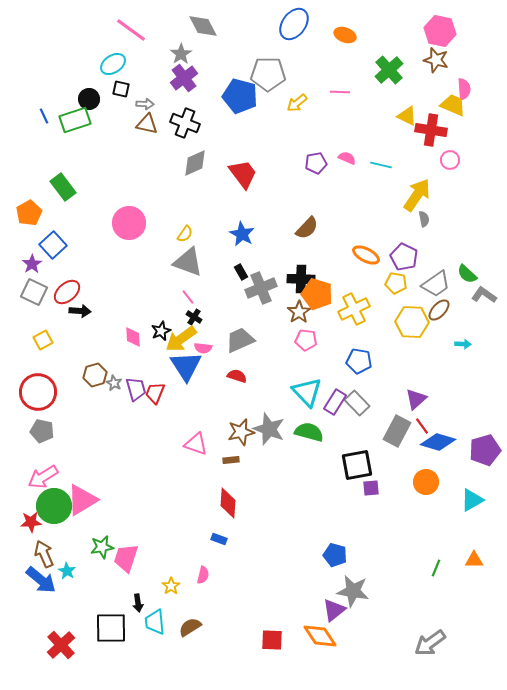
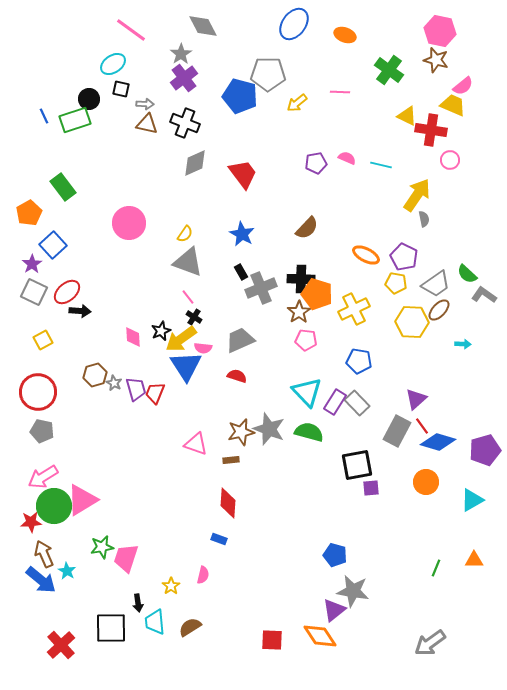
green cross at (389, 70): rotated 12 degrees counterclockwise
pink semicircle at (464, 89): moved 1 px left, 3 px up; rotated 55 degrees clockwise
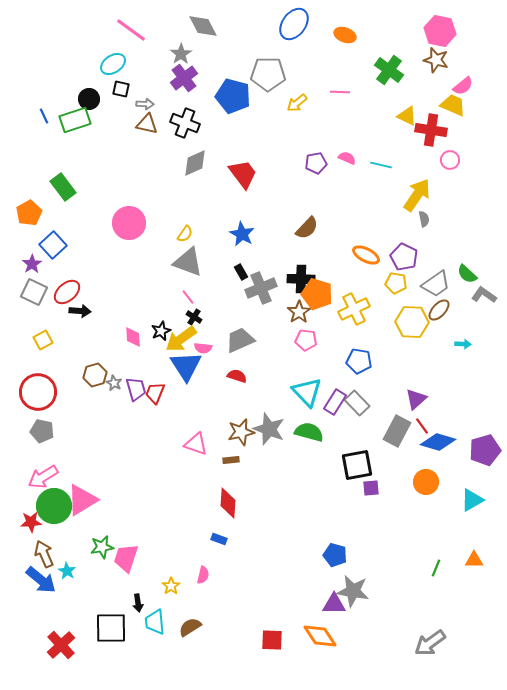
blue pentagon at (240, 96): moved 7 px left
purple triangle at (334, 610): moved 6 px up; rotated 40 degrees clockwise
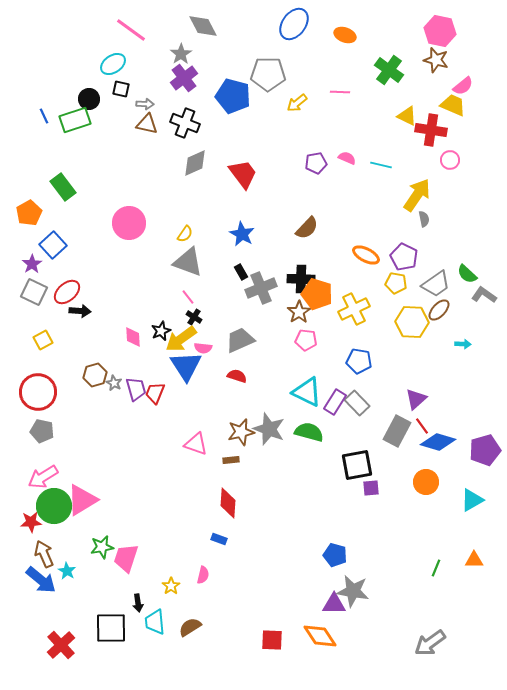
cyan triangle at (307, 392): rotated 20 degrees counterclockwise
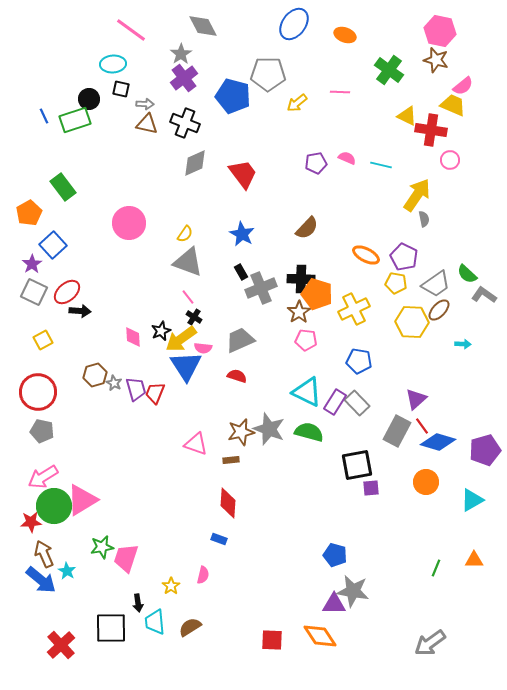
cyan ellipse at (113, 64): rotated 30 degrees clockwise
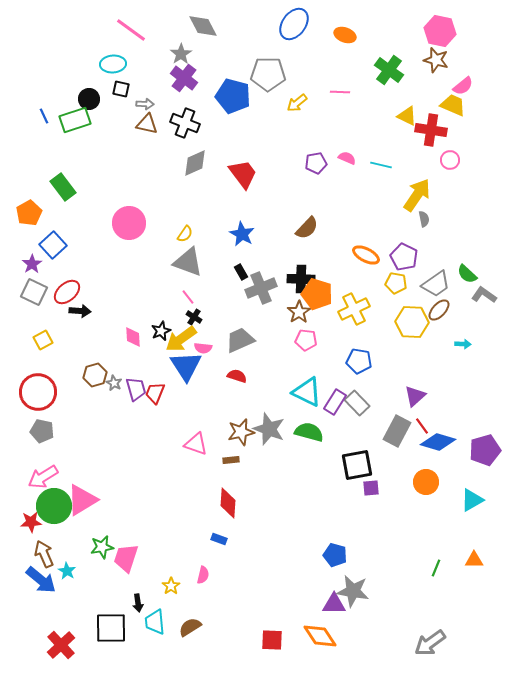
purple cross at (184, 78): rotated 16 degrees counterclockwise
purple triangle at (416, 399): moved 1 px left, 3 px up
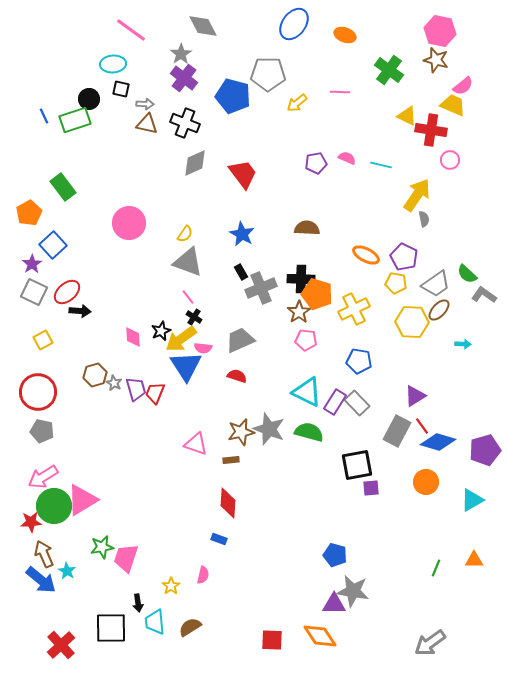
brown semicircle at (307, 228): rotated 130 degrees counterclockwise
purple triangle at (415, 396): rotated 10 degrees clockwise
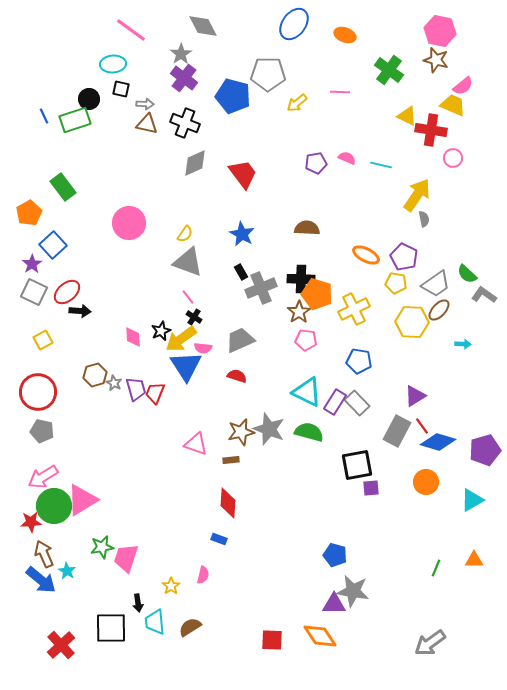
pink circle at (450, 160): moved 3 px right, 2 px up
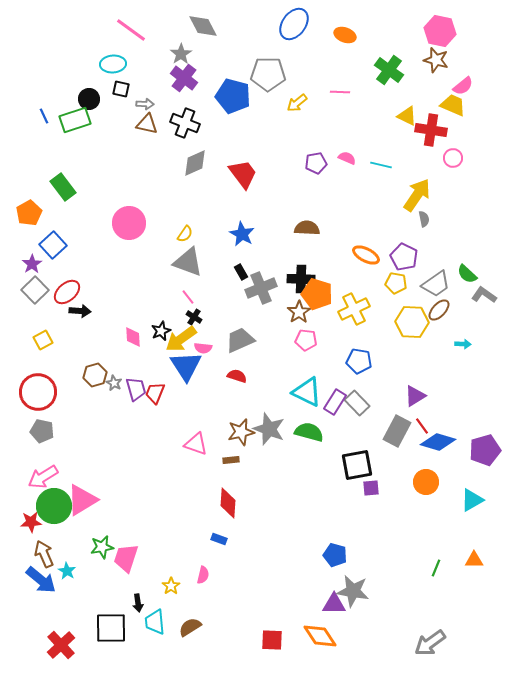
gray square at (34, 292): moved 1 px right, 2 px up; rotated 20 degrees clockwise
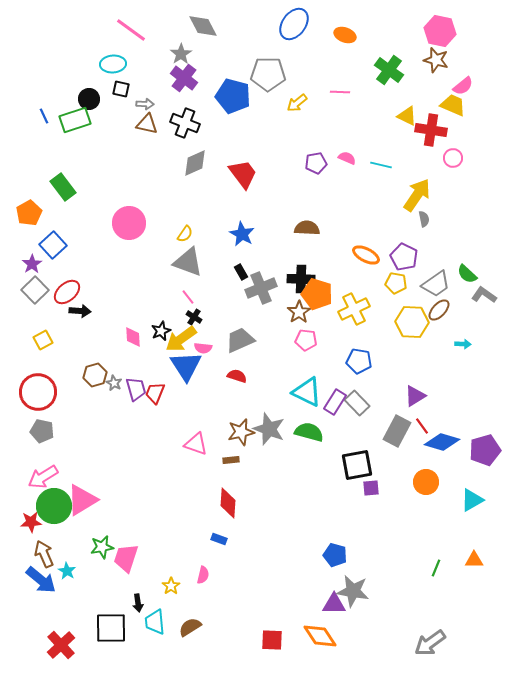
blue diamond at (438, 442): moved 4 px right
